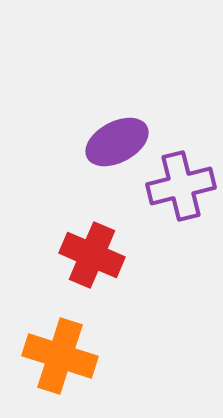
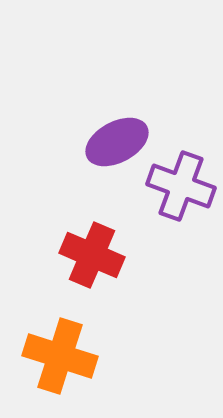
purple cross: rotated 34 degrees clockwise
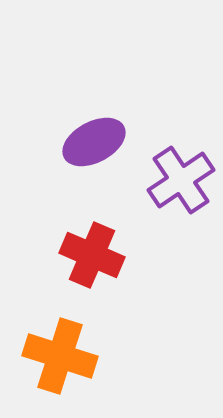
purple ellipse: moved 23 px left
purple cross: moved 6 px up; rotated 36 degrees clockwise
